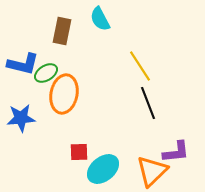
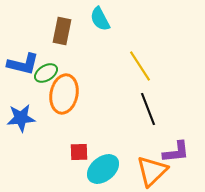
black line: moved 6 px down
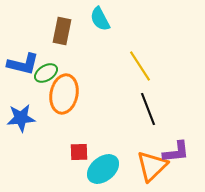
orange triangle: moved 5 px up
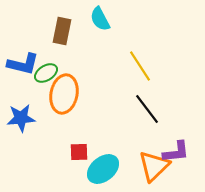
black line: moved 1 px left; rotated 16 degrees counterclockwise
orange triangle: moved 2 px right
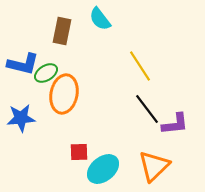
cyan semicircle: rotated 10 degrees counterclockwise
purple L-shape: moved 1 px left, 28 px up
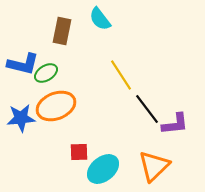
yellow line: moved 19 px left, 9 px down
orange ellipse: moved 8 px left, 12 px down; rotated 57 degrees clockwise
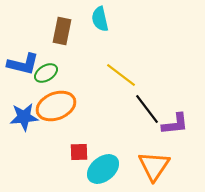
cyan semicircle: rotated 25 degrees clockwise
yellow line: rotated 20 degrees counterclockwise
blue star: moved 3 px right, 1 px up
orange triangle: rotated 12 degrees counterclockwise
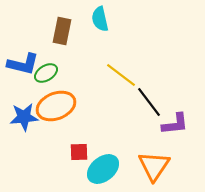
black line: moved 2 px right, 7 px up
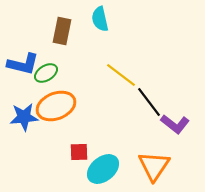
purple L-shape: rotated 44 degrees clockwise
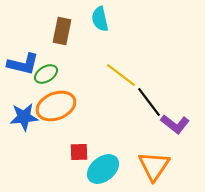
green ellipse: moved 1 px down
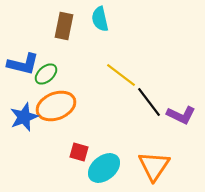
brown rectangle: moved 2 px right, 5 px up
green ellipse: rotated 10 degrees counterclockwise
blue star: rotated 16 degrees counterclockwise
purple L-shape: moved 6 px right, 9 px up; rotated 12 degrees counterclockwise
red square: rotated 18 degrees clockwise
cyan ellipse: moved 1 px right, 1 px up
